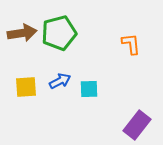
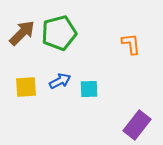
brown arrow: rotated 36 degrees counterclockwise
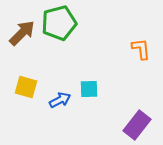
green pentagon: moved 10 px up
orange L-shape: moved 10 px right, 5 px down
blue arrow: moved 19 px down
yellow square: rotated 20 degrees clockwise
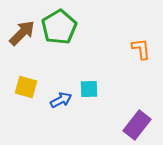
green pentagon: moved 4 px down; rotated 16 degrees counterclockwise
blue arrow: moved 1 px right
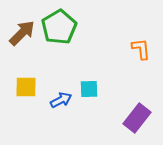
yellow square: rotated 15 degrees counterclockwise
purple rectangle: moved 7 px up
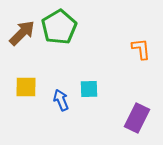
blue arrow: rotated 85 degrees counterclockwise
purple rectangle: rotated 12 degrees counterclockwise
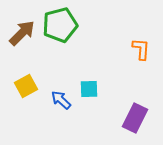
green pentagon: moved 1 px right, 2 px up; rotated 16 degrees clockwise
orange L-shape: rotated 10 degrees clockwise
yellow square: moved 1 px up; rotated 30 degrees counterclockwise
blue arrow: rotated 25 degrees counterclockwise
purple rectangle: moved 2 px left
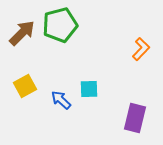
orange L-shape: rotated 40 degrees clockwise
yellow square: moved 1 px left
purple rectangle: rotated 12 degrees counterclockwise
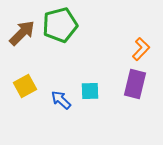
cyan square: moved 1 px right, 2 px down
purple rectangle: moved 34 px up
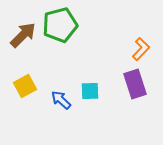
brown arrow: moved 1 px right, 2 px down
purple rectangle: rotated 32 degrees counterclockwise
